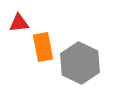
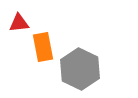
gray hexagon: moved 6 px down
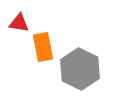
red triangle: rotated 15 degrees clockwise
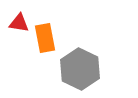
orange rectangle: moved 2 px right, 9 px up
